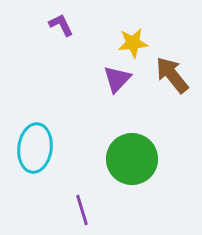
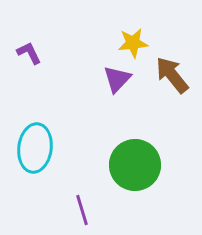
purple L-shape: moved 32 px left, 28 px down
green circle: moved 3 px right, 6 px down
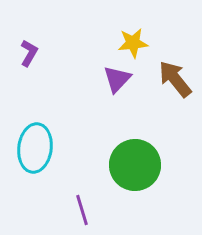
purple L-shape: rotated 56 degrees clockwise
brown arrow: moved 3 px right, 4 px down
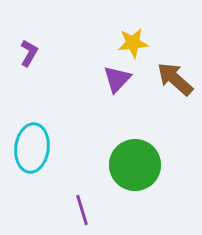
brown arrow: rotated 9 degrees counterclockwise
cyan ellipse: moved 3 px left
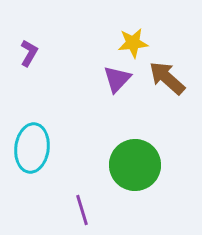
brown arrow: moved 8 px left, 1 px up
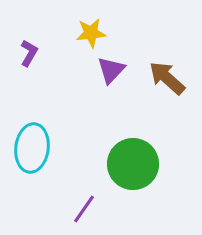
yellow star: moved 42 px left, 10 px up
purple triangle: moved 6 px left, 9 px up
green circle: moved 2 px left, 1 px up
purple line: moved 2 px right, 1 px up; rotated 52 degrees clockwise
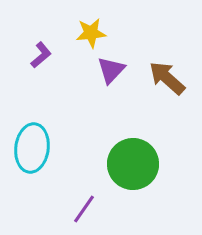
purple L-shape: moved 12 px right, 2 px down; rotated 20 degrees clockwise
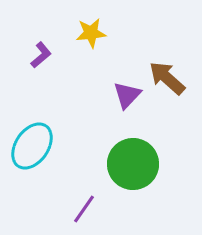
purple triangle: moved 16 px right, 25 px down
cyan ellipse: moved 2 px up; rotated 27 degrees clockwise
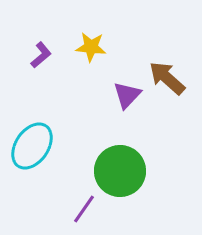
yellow star: moved 14 px down; rotated 12 degrees clockwise
green circle: moved 13 px left, 7 px down
